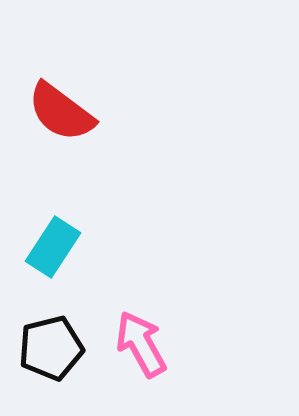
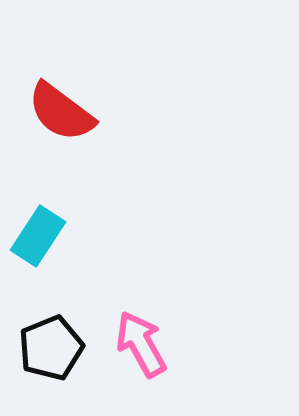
cyan rectangle: moved 15 px left, 11 px up
black pentagon: rotated 8 degrees counterclockwise
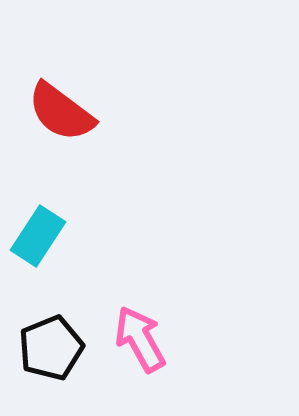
pink arrow: moved 1 px left, 5 px up
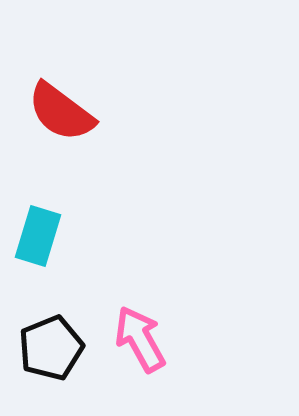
cyan rectangle: rotated 16 degrees counterclockwise
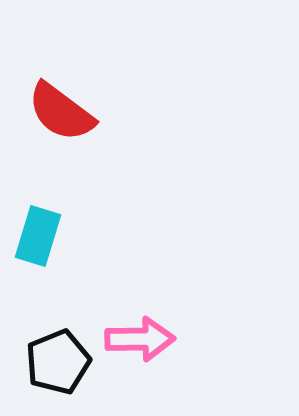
pink arrow: rotated 118 degrees clockwise
black pentagon: moved 7 px right, 14 px down
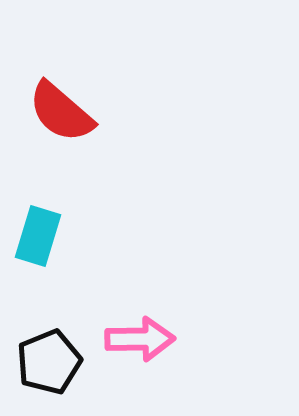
red semicircle: rotated 4 degrees clockwise
black pentagon: moved 9 px left
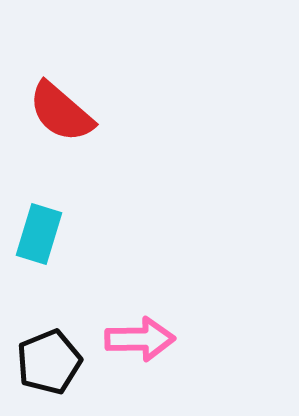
cyan rectangle: moved 1 px right, 2 px up
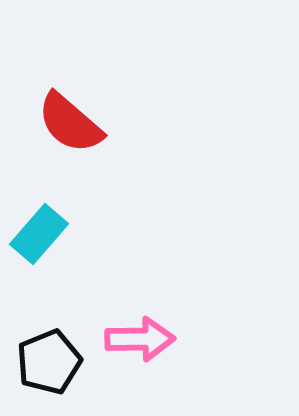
red semicircle: moved 9 px right, 11 px down
cyan rectangle: rotated 24 degrees clockwise
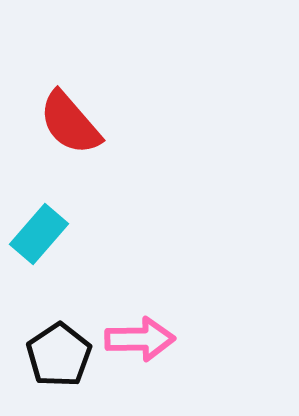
red semicircle: rotated 8 degrees clockwise
black pentagon: moved 10 px right, 7 px up; rotated 12 degrees counterclockwise
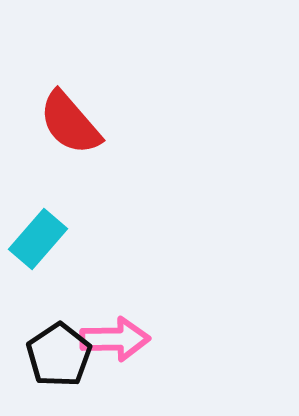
cyan rectangle: moved 1 px left, 5 px down
pink arrow: moved 25 px left
